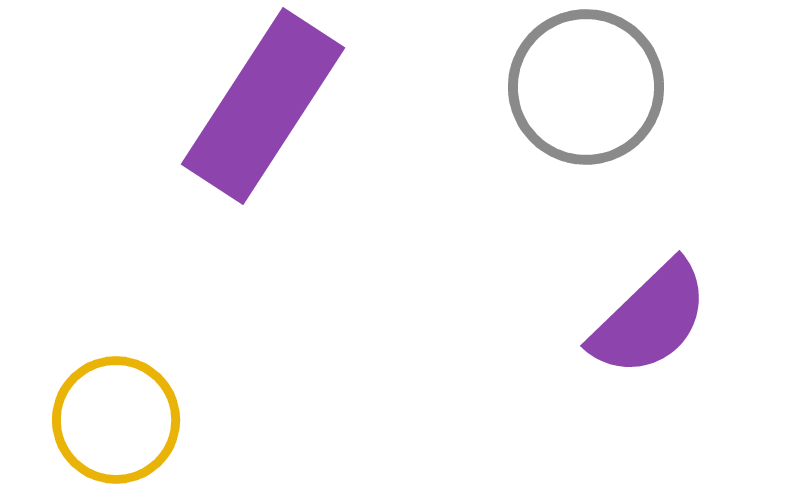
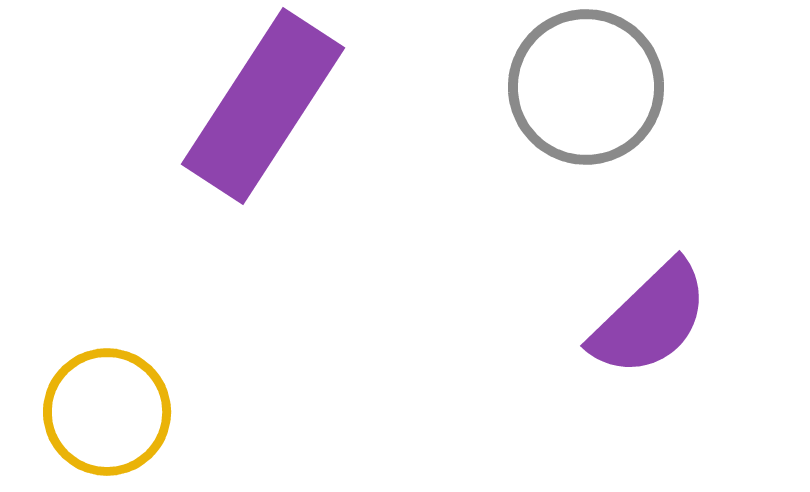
yellow circle: moved 9 px left, 8 px up
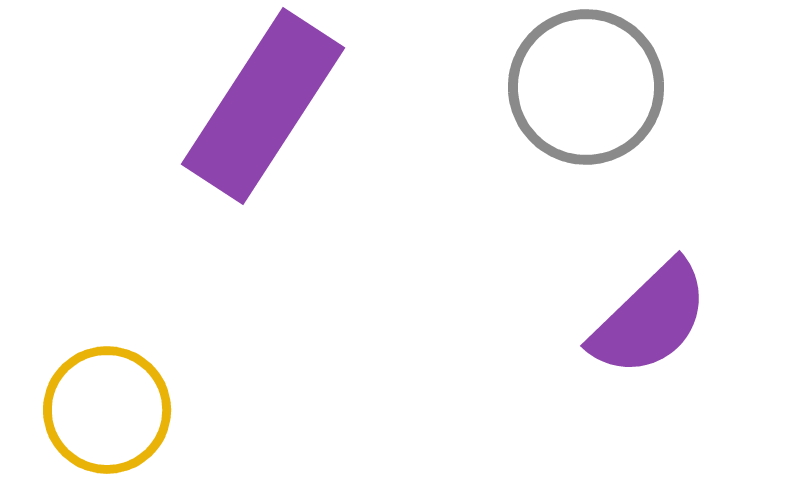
yellow circle: moved 2 px up
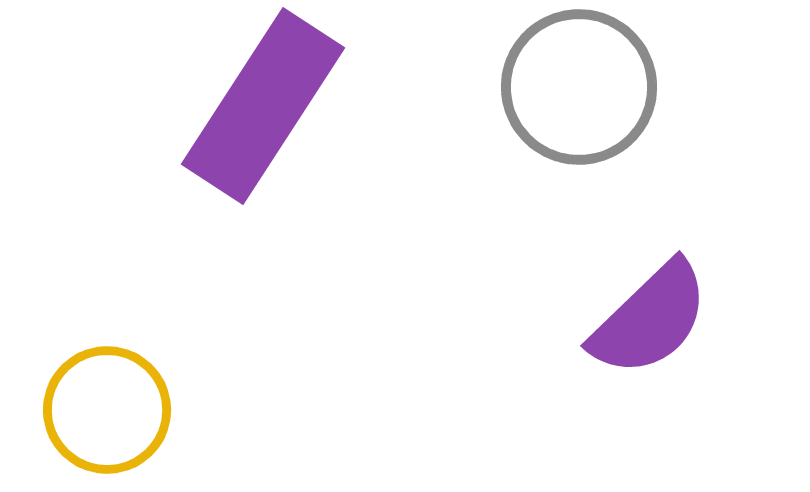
gray circle: moved 7 px left
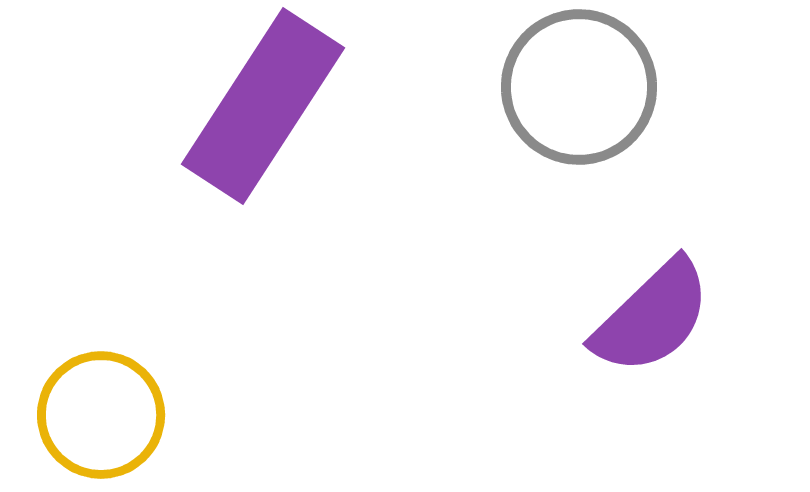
purple semicircle: moved 2 px right, 2 px up
yellow circle: moved 6 px left, 5 px down
